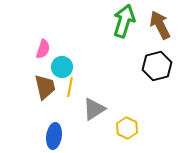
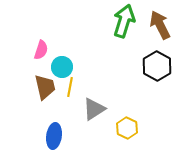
pink semicircle: moved 2 px left, 1 px down
black hexagon: rotated 16 degrees counterclockwise
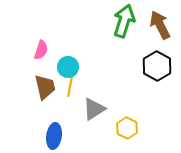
cyan circle: moved 6 px right
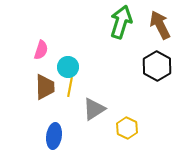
green arrow: moved 3 px left, 1 px down
brown trapezoid: rotated 12 degrees clockwise
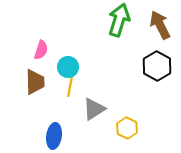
green arrow: moved 2 px left, 2 px up
brown trapezoid: moved 10 px left, 5 px up
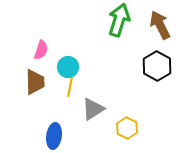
gray triangle: moved 1 px left
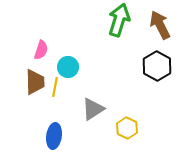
yellow line: moved 15 px left
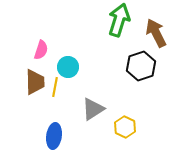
brown arrow: moved 4 px left, 8 px down
black hexagon: moved 16 px left; rotated 12 degrees clockwise
yellow hexagon: moved 2 px left, 1 px up
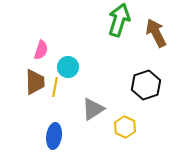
black hexagon: moved 5 px right, 19 px down
